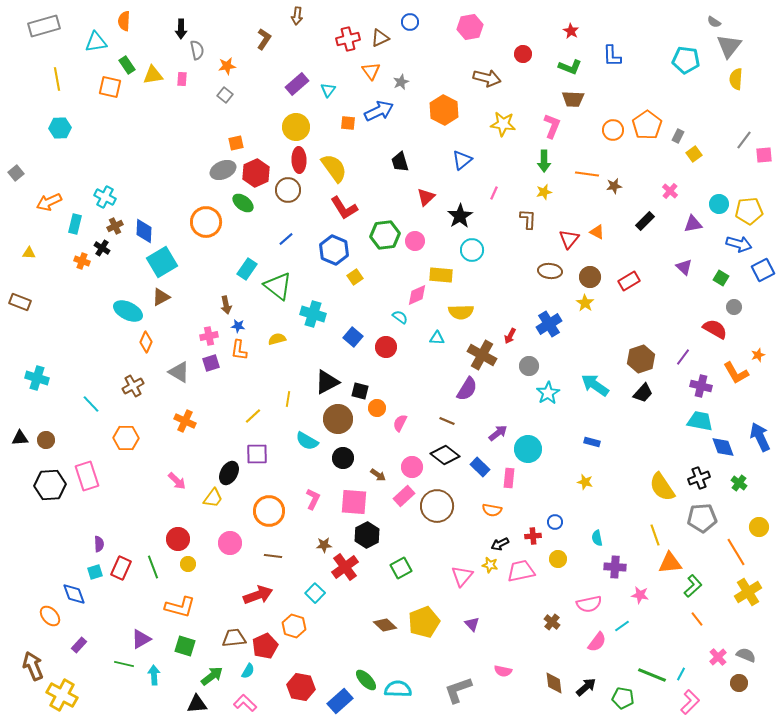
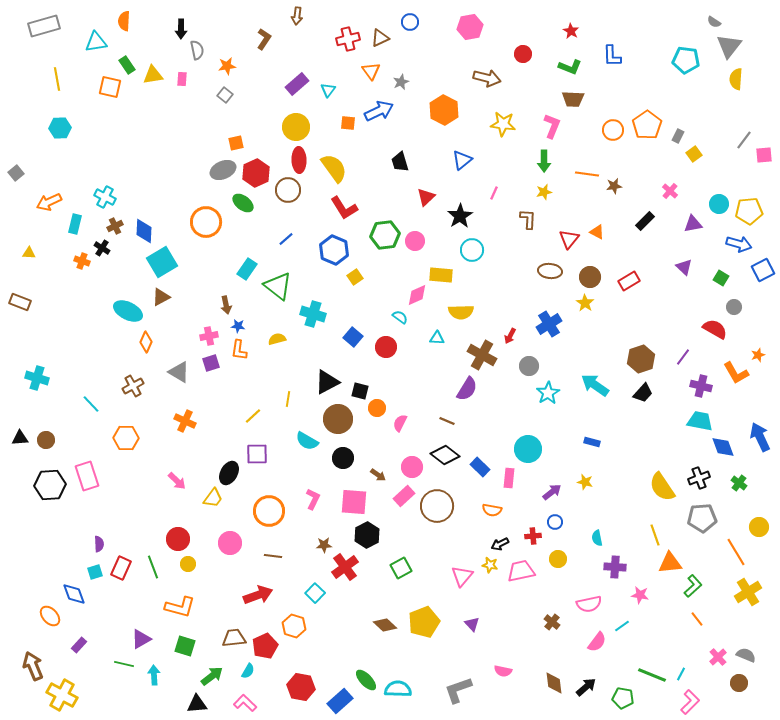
purple arrow at (498, 433): moved 54 px right, 59 px down
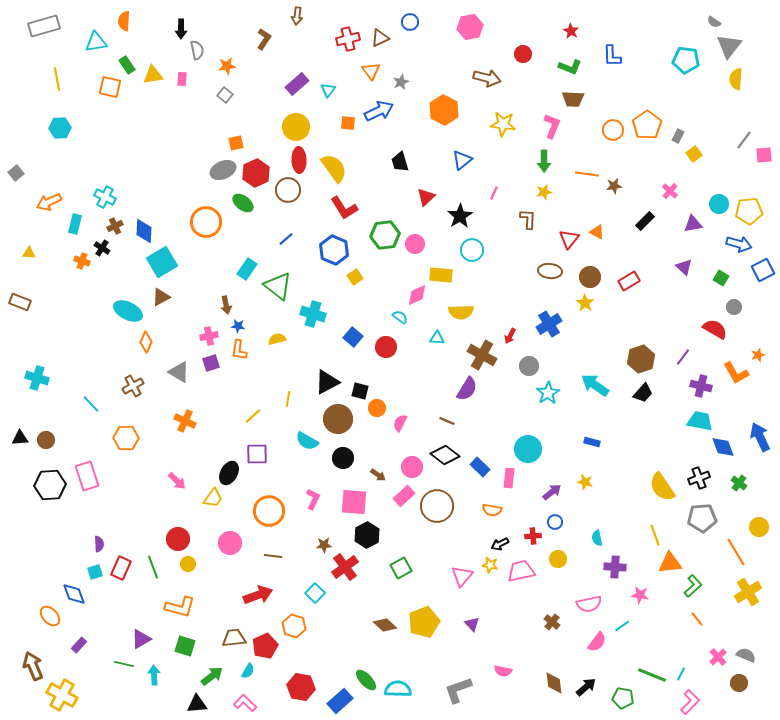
pink circle at (415, 241): moved 3 px down
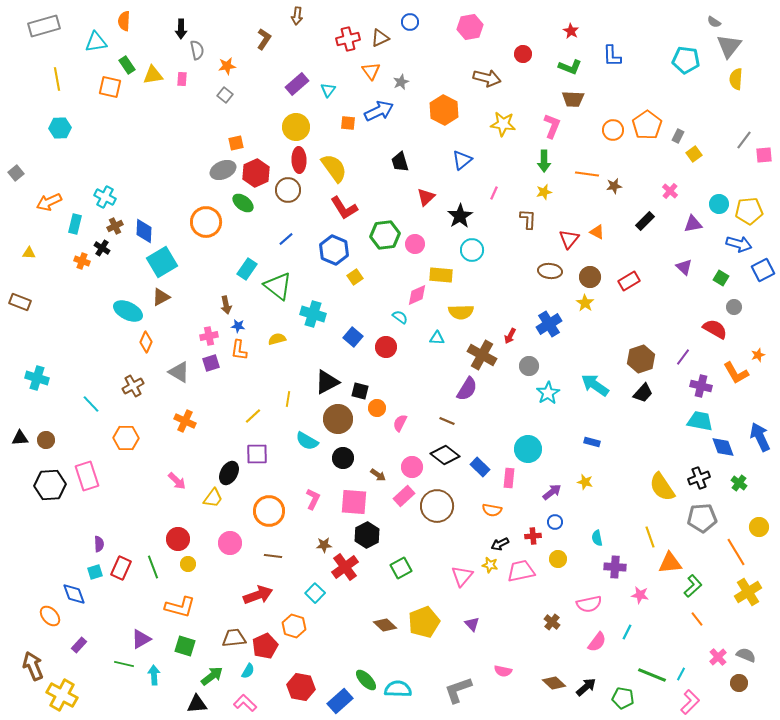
yellow line at (655, 535): moved 5 px left, 2 px down
cyan line at (622, 626): moved 5 px right, 6 px down; rotated 28 degrees counterclockwise
brown diamond at (554, 683): rotated 40 degrees counterclockwise
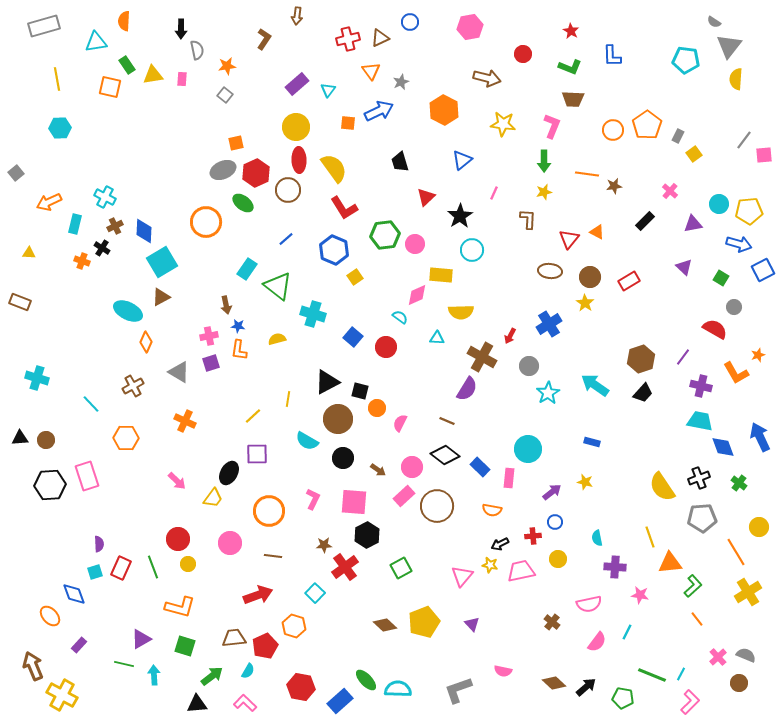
brown cross at (482, 355): moved 2 px down
brown arrow at (378, 475): moved 5 px up
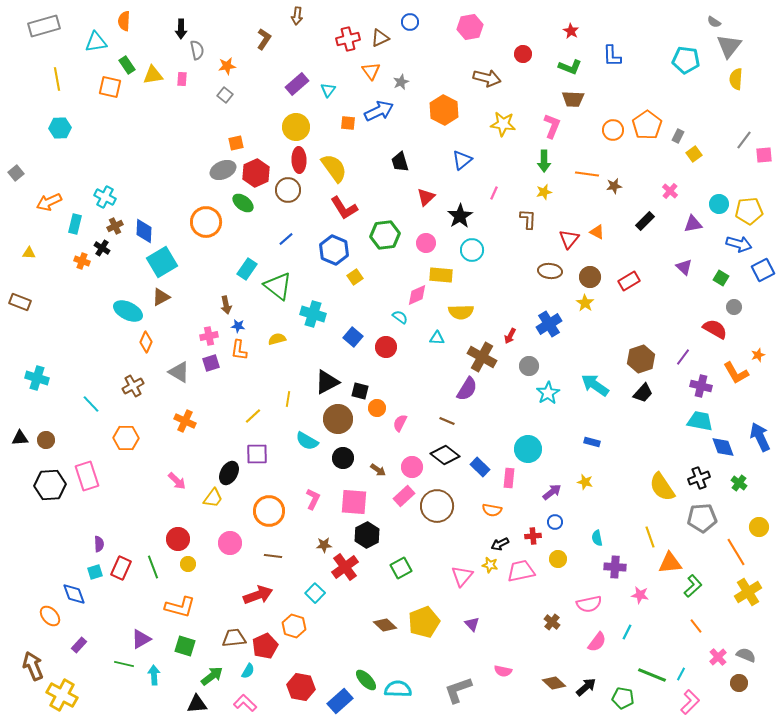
pink circle at (415, 244): moved 11 px right, 1 px up
orange line at (697, 619): moved 1 px left, 7 px down
